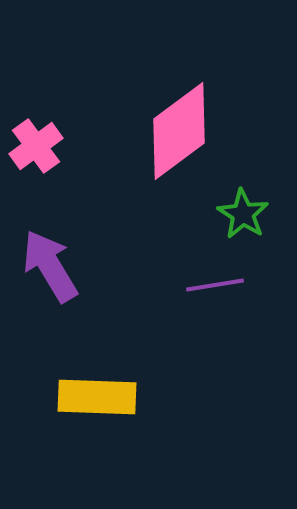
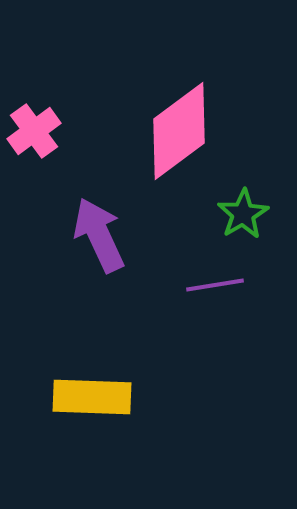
pink cross: moved 2 px left, 15 px up
green star: rotated 9 degrees clockwise
purple arrow: moved 49 px right, 31 px up; rotated 6 degrees clockwise
yellow rectangle: moved 5 px left
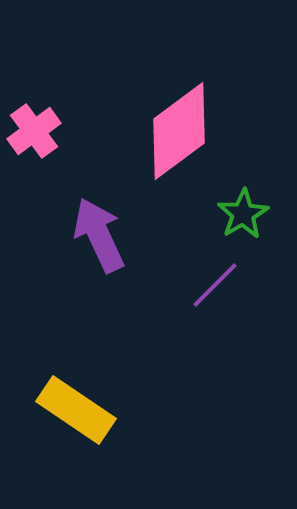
purple line: rotated 36 degrees counterclockwise
yellow rectangle: moved 16 px left, 13 px down; rotated 32 degrees clockwise
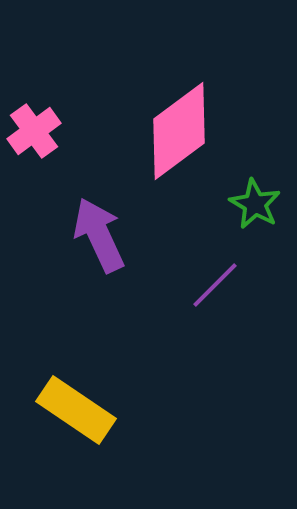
green star: moved 12 px right, 10 px up; rotated 12 degrees counterclockwise
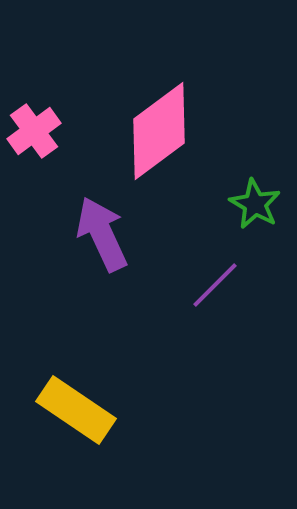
pink diamond: moved 20 px left
purple arrow: moved 3 px right, 1 px up
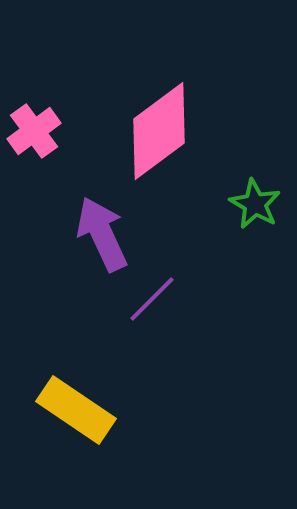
purple line: moved 63 px left, 14 px down
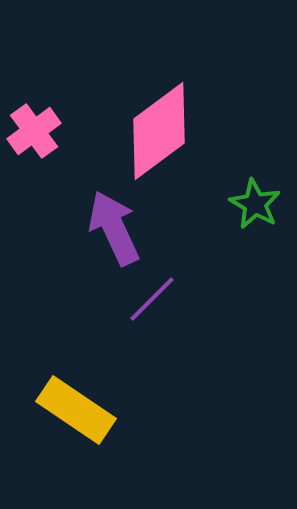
purple arrow: moved 12 px right, 6 px up
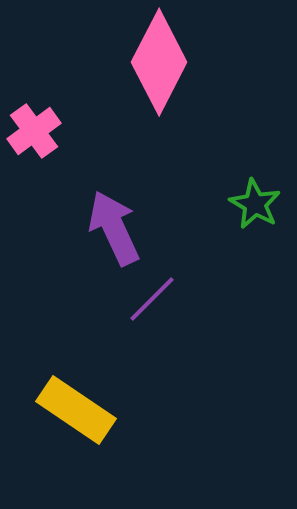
pink diamond: moved 69 px up; rotated 26 degrees counterclockwise
